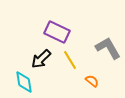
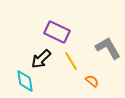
yellow line: moved 1 px right, 1 px down
cyan diamond: moved 1 px right, 1 px up
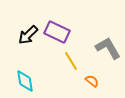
black arrow: moved 13 px left, 24 px up
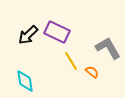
orange semicircle: moved 9 px up
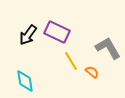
black arrow: rotated 10 degrees counterclockwise
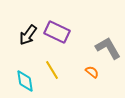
yellow line: moved 19 px left, 9 px down
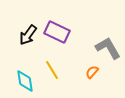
orange semicircle: rotated 88 degrees counterclockwise
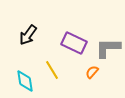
purple rectangle: moved 17 px right, 11 px down
gray L-shape: rotated 60 degrees counterclockwise
